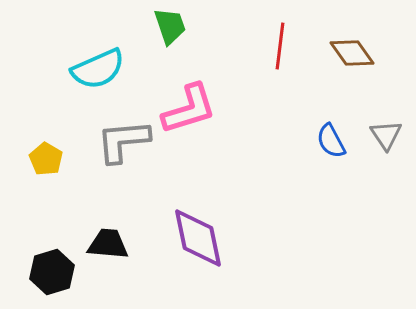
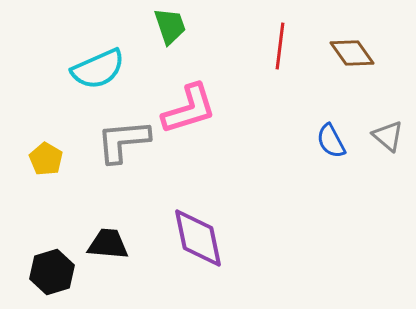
gray triangle: moved 2 px right, 1 px down; rotated 16 degrees counterclockwise
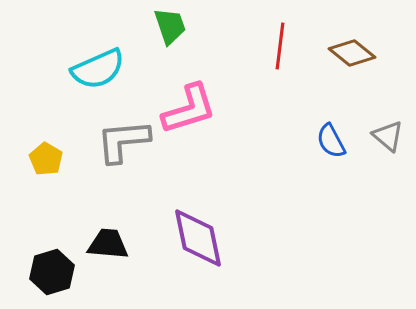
brown diamond: rotated 15 degrees counterclockwise
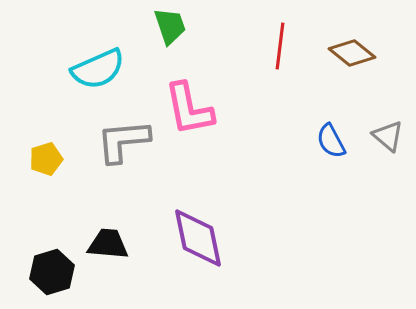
pink L-shape: rotated 96 degrees clockwise
yellow pentagon: rotated 24 degrees clockwise
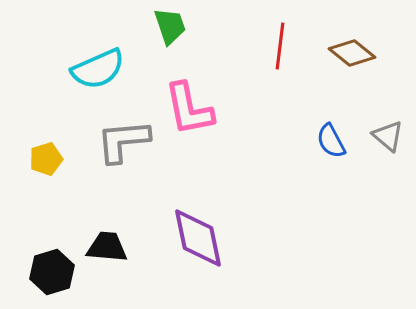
black trapezoid: moved 1 px left, 3 px down
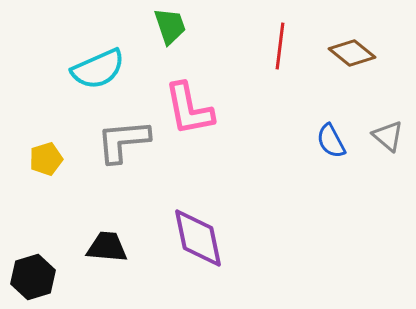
black hexagon: moved 19 px left, 5 px down
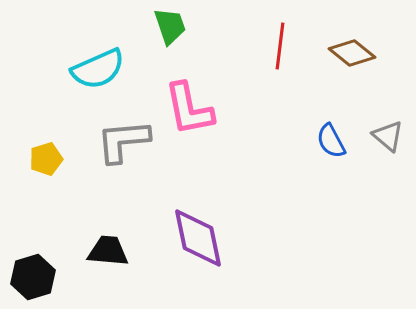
black trapezoid: moved 1 px right, 4 px down
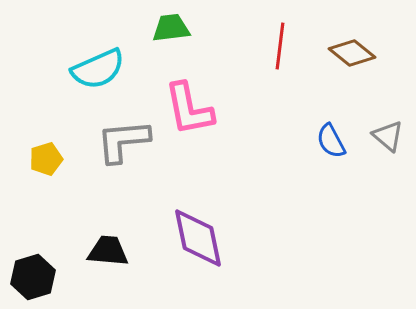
green trapezoid: moved 1 px right, 2 px down; rotated 78 degrees counterclockwise
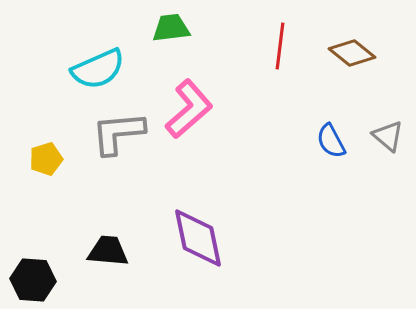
pink L-shape: rotated 120 degrees counterclockwise
gray L-shape: moved 5 px left, 8 px up
black hexagon: moved 3 px down; rotated 21 degrees clockwise
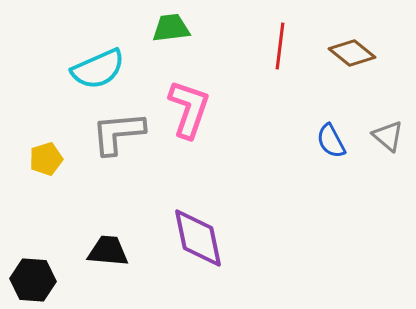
pink L-shape: rotated 30 degrees counterclockwise
